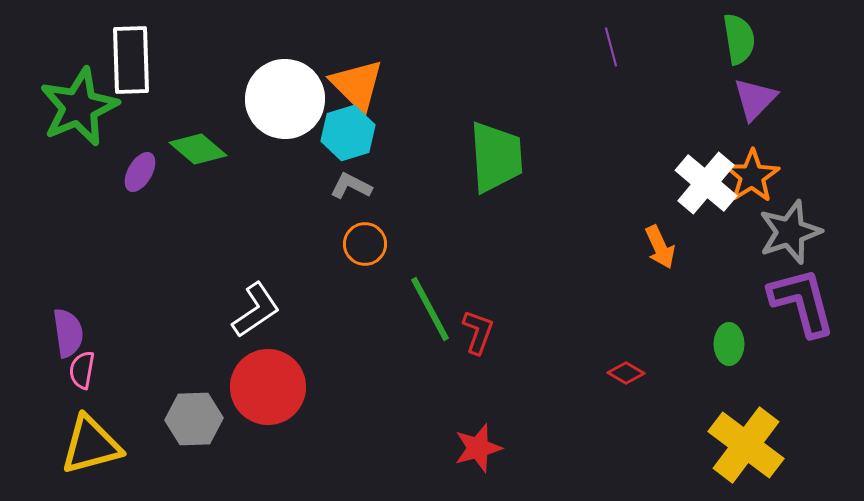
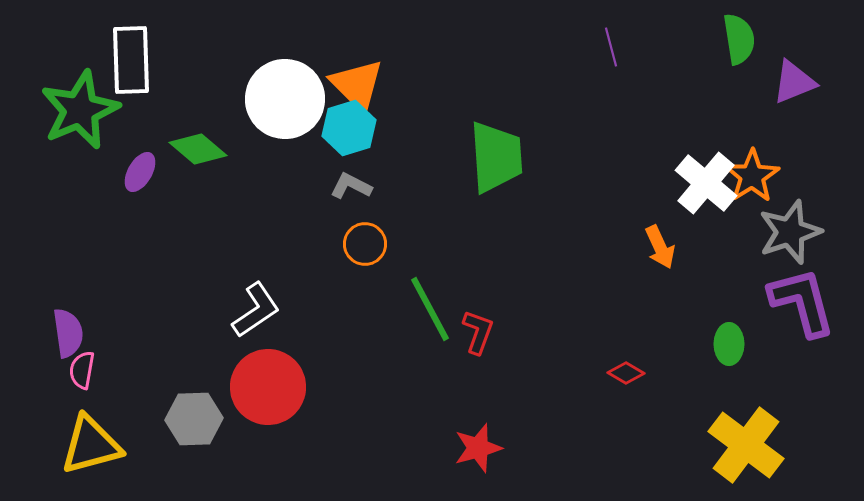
purple triangle: moved 39 px right, 17 px up; rotated 24 degrees clockwise
green star: moved 1 px right, 3 px down
cyan hexagon: moved 1 px right, 5 px up
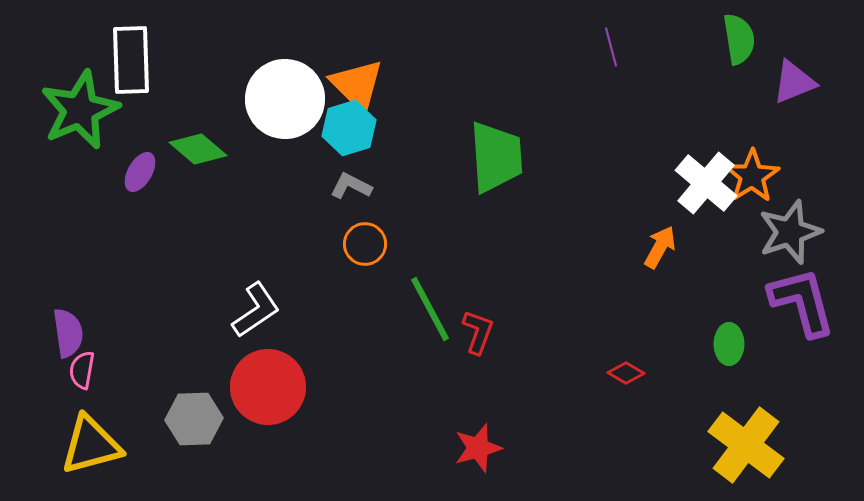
orange arrow: rotated 126 degrees counterclockwise
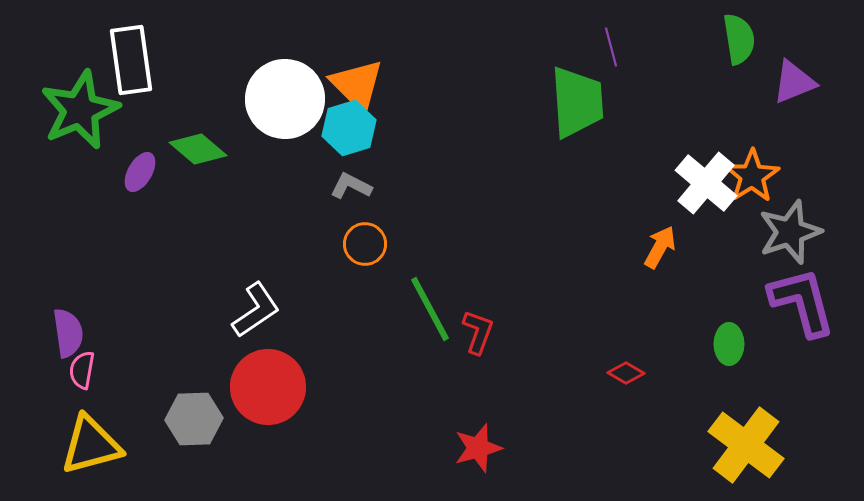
white rectangle: rotated 6 degrees counterclockwise
green trapezoid: moved 81 px right, 55 px up
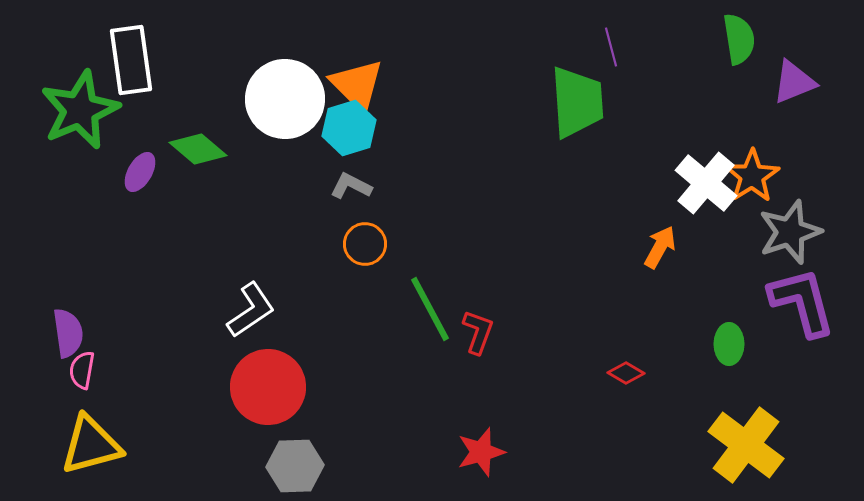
white L-shape: moved 5 px left
gray hexagon: moved 101 px right, 47 px down
red star: moved 3 px right, 4 px down
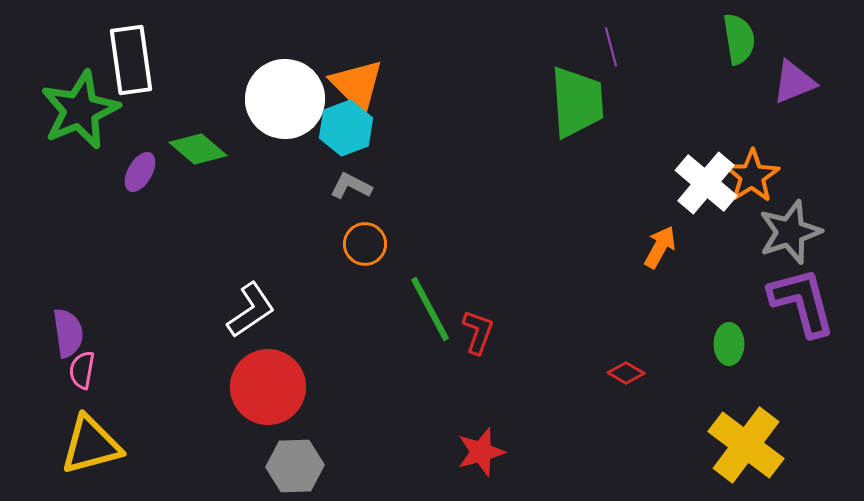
cyan hexagon: moved 3 px left; rotated 4 degrees counterclockwise
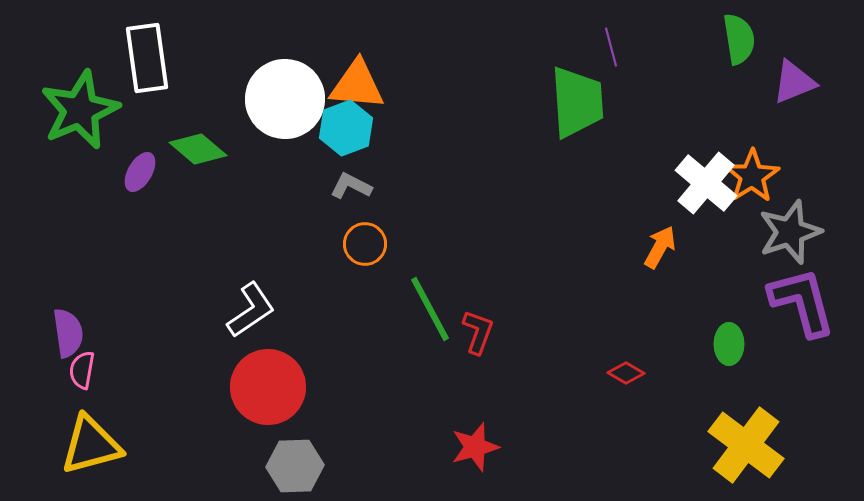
white rectangle: moved 16 px right, 2 px up
orange triangle: rotated 40 degrees counterclockwise
red star: moved 6 px left, 5 px up
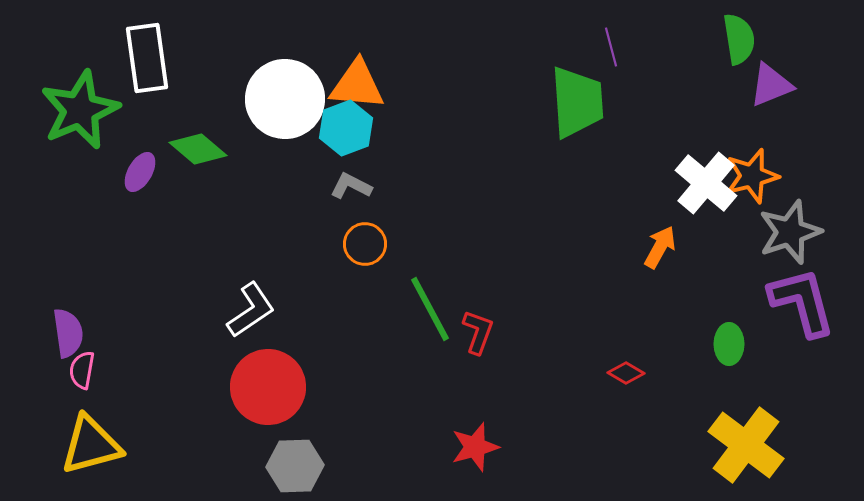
purple triangle: moved 23 px left, 3 px down
orange star: rotated 18 degrees clockwise
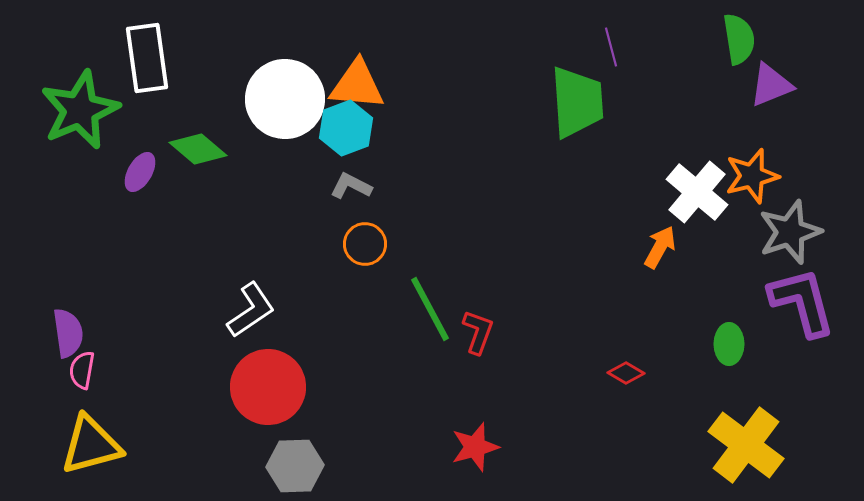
white cross: moved 9 px left, 9 px down
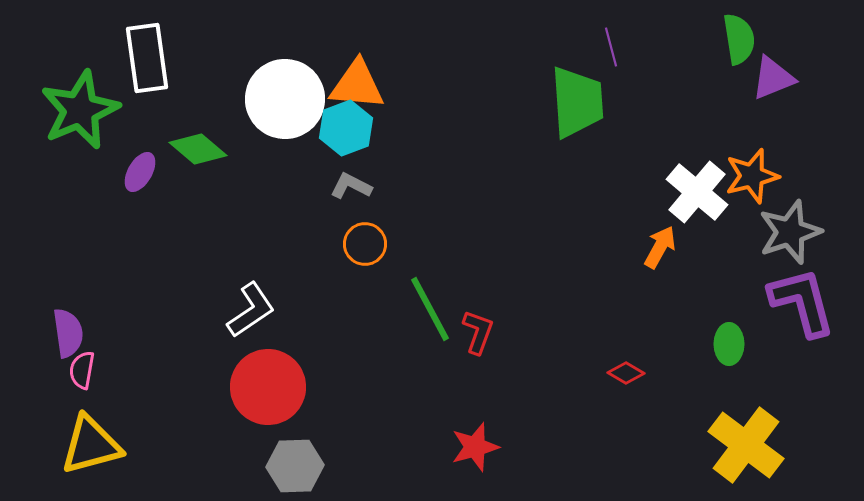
purple triangle: moved 2 px right, 7 px up
